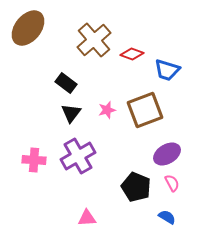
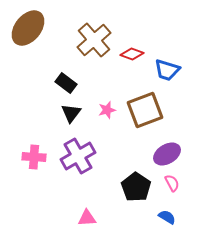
pink cross: moved 3 px up
black pentagon: rotated 12 degrees clockwise
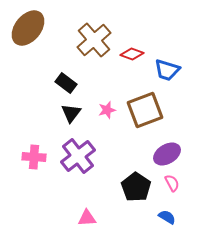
purple cross: rotated 8 degrees counterclockwise
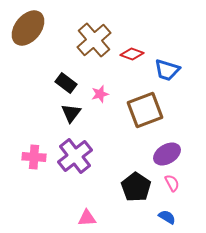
pink star: moved 7 px left, 16 px up
purple cross: moved 3 px left
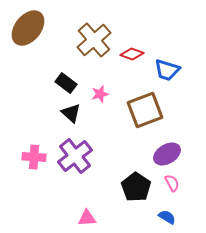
black triangle: rotated 25 degrees counterclockwise
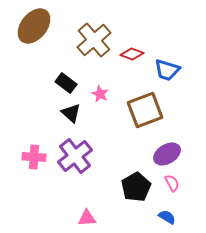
brown ellipse: moved 6 px right, 2 px up
pink star: rotated 30 degrees counterclockwise
black pentagon: rotated 8 degrees clockwise
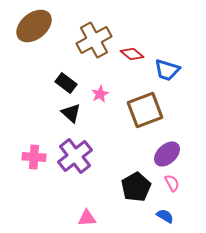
brown ellipse: rotated 12 degrees clockwise
brown cross: rotated 12 degrees clockwise
red diamond: rotated 20 degrees clockwise
pink star: rotated 18 degrees clockwise
purple ellipse: rotated 12 degrees counterclockwise
blue semicircle: moved 2 px left, 1 px up
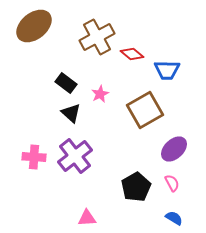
brown cross: moved 3 px right, 3 px up
blue trapezoid: rotated 16 degrees counterclockwise
brown square: rotated 9 degrees counterclockwise
purple ellipse: moved 7 px right, 5 px up
blue semicircle: moved 9 px right, 2 px down
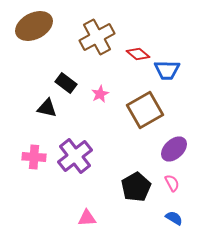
brown ellipse: rotated 12 degrees clockwise
red diamond: moved 6 px right
black triangle: moved 24 px left, 5 px up; rotated 30 degrees counterclockwise
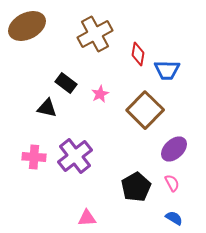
brown ellipse: moved 7 px left
brown cross: moved 2 px left, 3 px up
red diamond: rotated 60 degrees clockwise
brown square: rotated 15 degrees counterclockwise
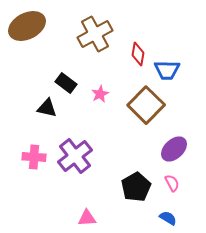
brown square: moved 1 px right, 5 px up
blue semicircle: moved 6 px left
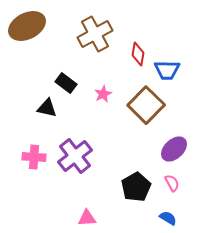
pink star: moved 3 px right
